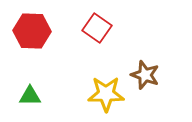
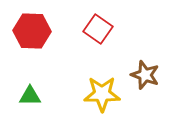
red square: moved 1 px right, 1 px down
yellow star: moved 4 px left
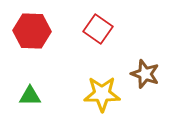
brown star: moved 1 px up
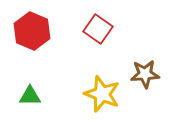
red hexagon: rotated 21 degrees clockwise
brown star: rotated 24 degrees counterclockwise
yellow star: rotated 21 degrees clockwise
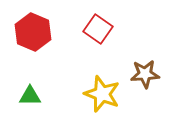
red hexagon: moved 1 px right, 1 px down
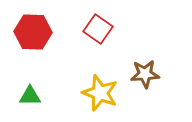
red hexagon: rotated 21 degrees counterclockwise
yellow star: moved 2 px left, 1 px up
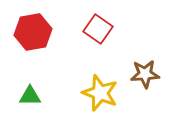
red hexagon: rotated 12 degrees counterclockwise
